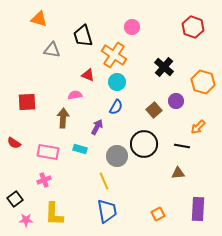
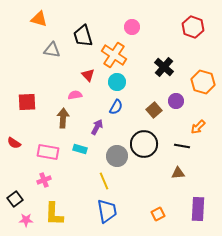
red triangle: rotated 24 degrees clockwise
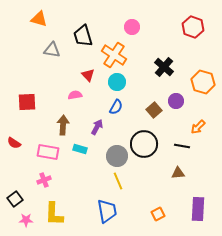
brown arrow: moved 7 px down
yellow line: moved 14 px right
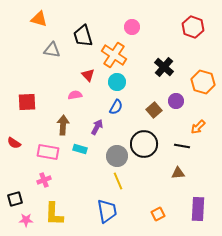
black square: rotated 21 degrees clockwise
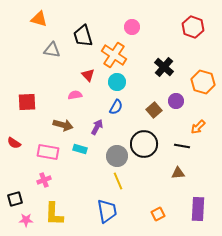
brown arrow: rotated 102 degrees clockwise
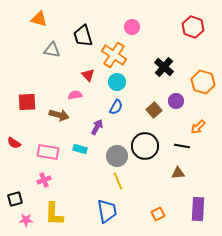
brown arrow: moved 4 px left, 10 px up
black circle: moved 1 px right, 2 px down
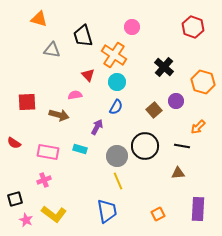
yellow L-shape: rotated 55 degrees counterclockwise
pink star: rotated 24 degrees clockwise
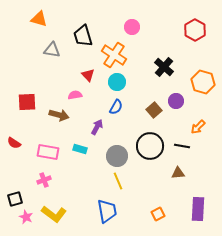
red hexagon: moved 2 px right, 3 px down; rotated 10 degrees clockwise
black circle: moved 5 px right
pink star: moved 3 px up
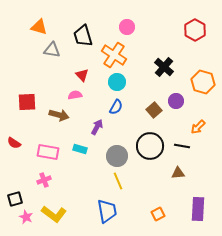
orange triangle: moved 8 px down
pink circle: moved 5 px left
red triangle: moved 6 px left
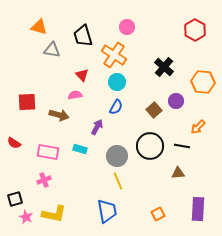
orange hexagon: rotated 10 degrees counterclockwise
yellow L-shape: rotated 25 degrees counterclockwise
